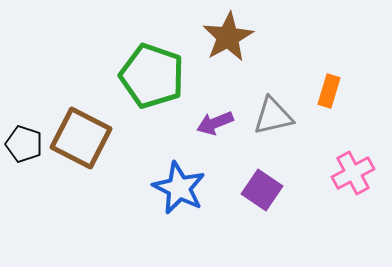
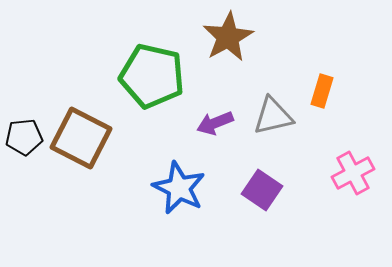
green pentagon: rotated 6 degrees counterclockwise
orange rectangle: moved 7 px left
black pentagon: moved 7 px up; rotated 24 degrees counterclockwise
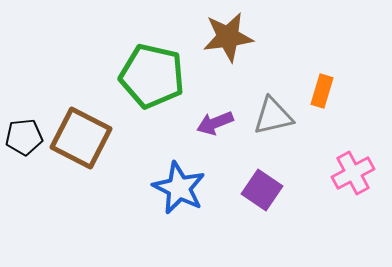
brown star: rotated 21 degrees clockwise
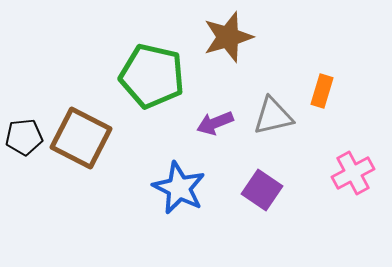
brown star: rotated 9 degrees counterclockwise
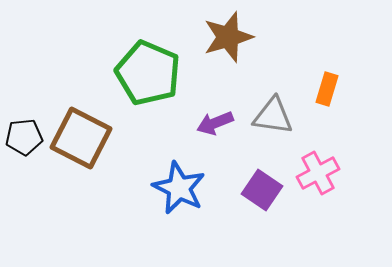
green pentagon: moved 4 px left, 3 px up; rotated 10 degrees clockwise
orange rectangle: moved 5 px right, 2 px up
gray triangle: rotated 21 degrees clockwise
pink cross: moved 35 px left
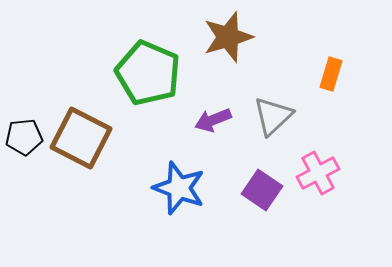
orange rectangle: moved 4 px right, 15 px up
gray triangle: rotated 51 degrees counterclockwise
purple arrow: moved 2 px left, 3 px up
blue star: rotated 6 degrees counterclockwise
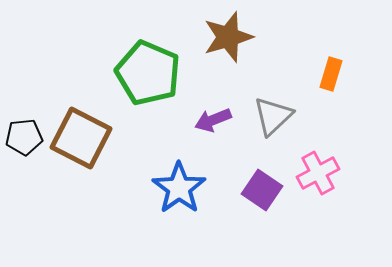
blue star: rotated 16 degrees clockwise
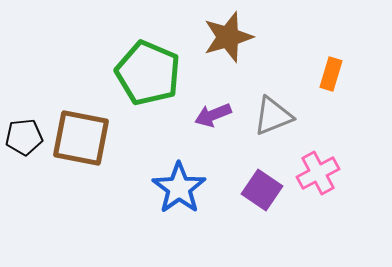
gray triangle: rotated 21 degrees clockwise
purple arrow: moved 5 px up
brown square: rotated 16 degrees counterclockwise
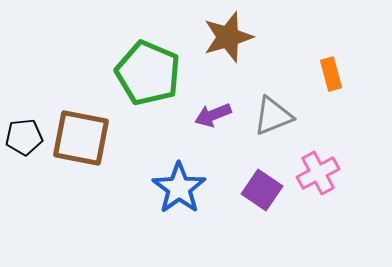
orange rectangle: rotated 32 degrees counterclockwise
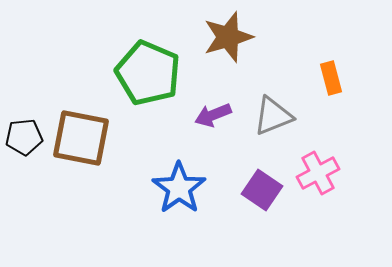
orange rectangle: moved 4 px down
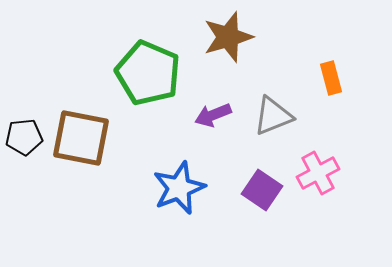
blue star: rotated 14 degrees clockwise
